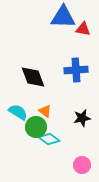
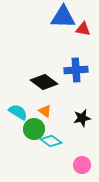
black diamond: moved 11 px right, 5 px down; rotated 32 degrees counterclockwise
green circle: moved 2 px left, 2 px down
cyan diamond: moved 2 px right, 2 px down
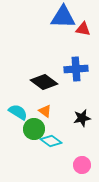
blue cross: moved 1 px up
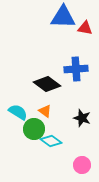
red triangle: moved 2 px right, 1 px up
black diamond: moved 3 px right, 2 px down
black star: rotated 30 degrees clockwise
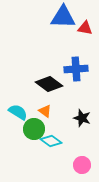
black diamond: moved 2 px right
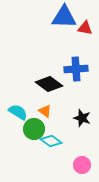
blue triangle: moved 1 px right
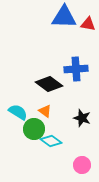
red triangle: moved 3 px right, 4 px up
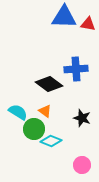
cyan diamond: rotated 15 degrees counterclockwise
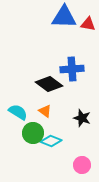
blue cross: moved 4 px left
green circle: moved 1 px left, 4 px down
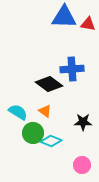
black star: moved 1 px right, 4 px down; rotated 18 degrees counterclockwise
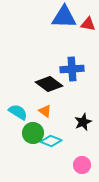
black star: rotated 24 degrees counterclockwise
